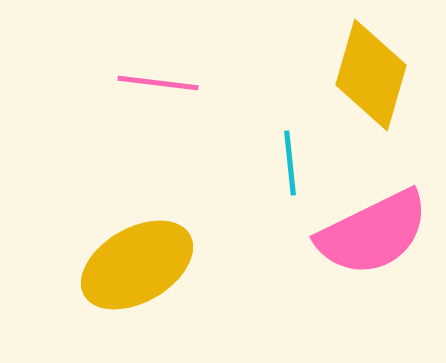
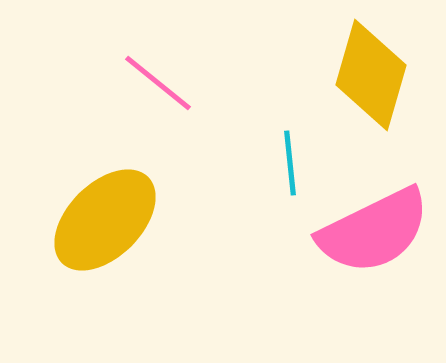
pink line: rotated 32 degrees clockwise
pink semicircle: moved 1 px right, 2 px up
yellow ellipse: moved 32 px left, 45 px up; rotated 15 degrees counterclockwise
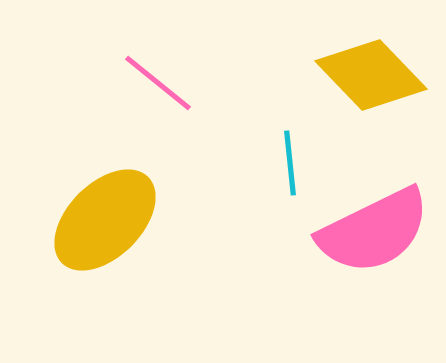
yellow diamond: rotated 60 degrees counterclockwise
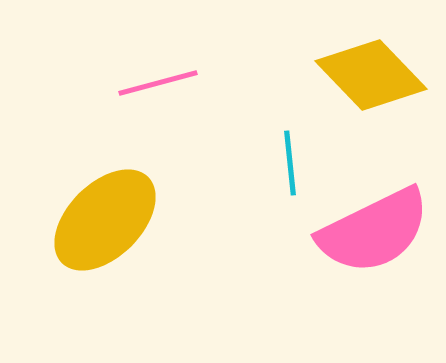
pink line: rotated 54 degrees counterclockwise
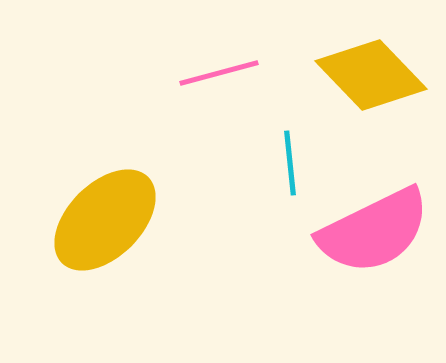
pink line: moved 61 px right, 10 px up
